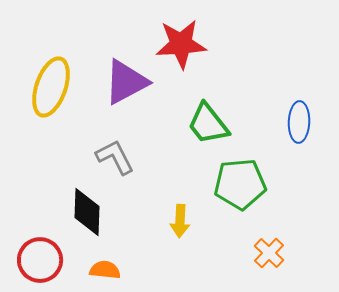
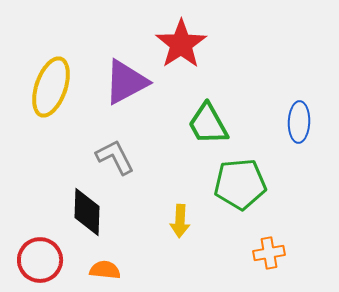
red star: rotated 30 degrees counterclockwise
green trapezoid: rotated 9 degrees clockwise
orange cross: rotated 36 degrees clockwise
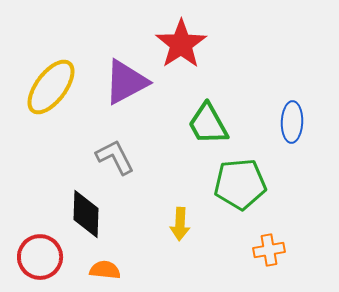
yellow ellipse: rotated 18 degrees clockwise
blue ellipse: moved 7 px left
black diamond: moved 1 px left, 2 px down
yellow arrow: moved 3 px down
orange cross: moved 3 px up
red circle: moved 3 px up
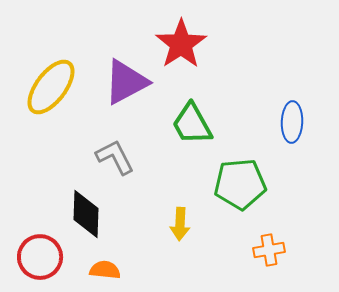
green trapezoid: moved 16 px left
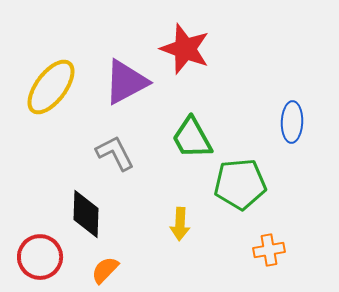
red star: moved 4 px right, 5 px down; rotated 18 degrees counterclockwise
green trapezoid: moved 14 px down
gray L-shape: moved 4 px up
orange semicircle: rotated 52 degrees counterclockwise
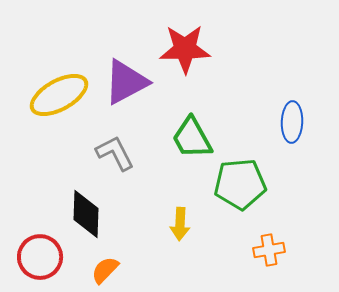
red star: rotated 21 degrees counterclockwise
yellow ellipse: moved 8 px right, 8 px down; rotated 24 degrees clockwise
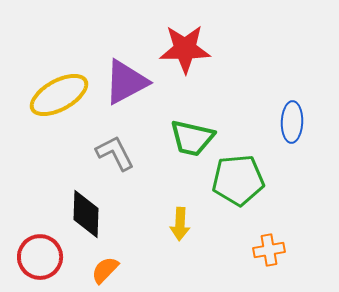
green trapezoid: rotated 48 degrees counterclockwise
green pentagon: moved 2 px left, 4 px up
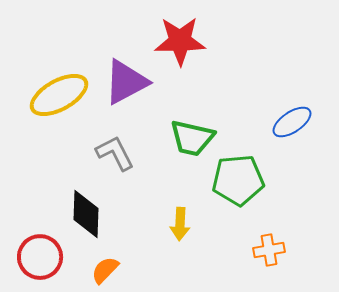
red star: moved 5 px left, 8 px up
blue ellipse: rotated 54 degrees clockwise
